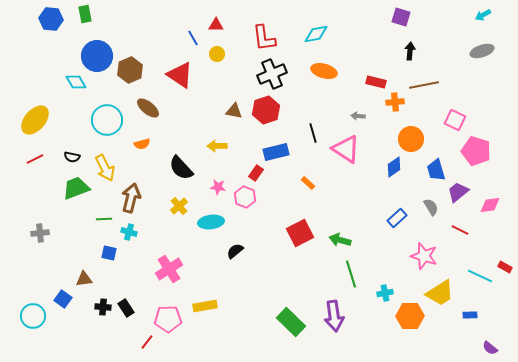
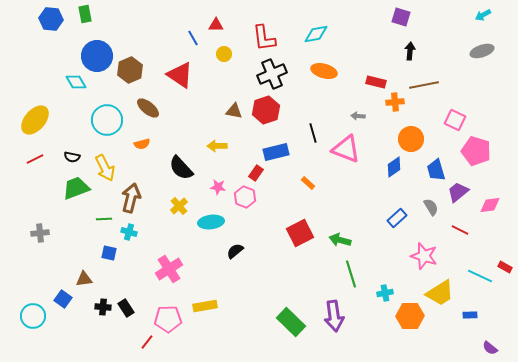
yellow circle at (217, 54): moved 7 px right
pink triangle at (346, 149): rotated 12 degrees counterclockwise
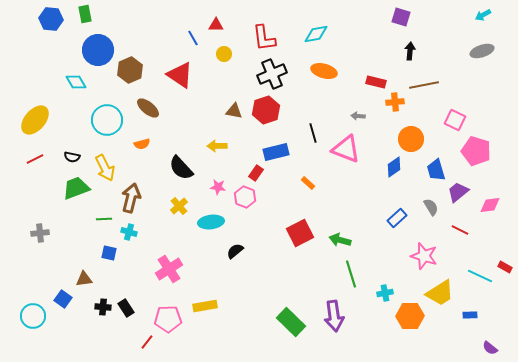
blue circle at (97, 56): moved 1 px right, 6 px up
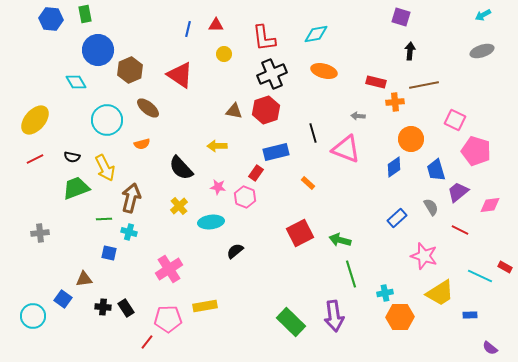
blue line at (193, 38): moved 5 px left, 9 px up; rotated 42 degrees clockwise
orange hexagon at (410, 316): moved 10 px left, 1 px down
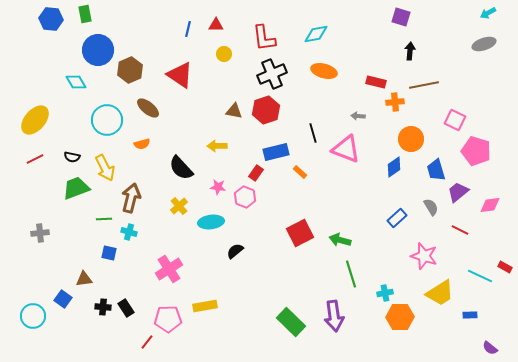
cyan arrow at (483, 15): moved 5 px right, 2 px up
gray ellipse at (482, 51): moved 2 px right, 7 px up
orange rectangle at (308, 183): moved 8 px left, 11 px up
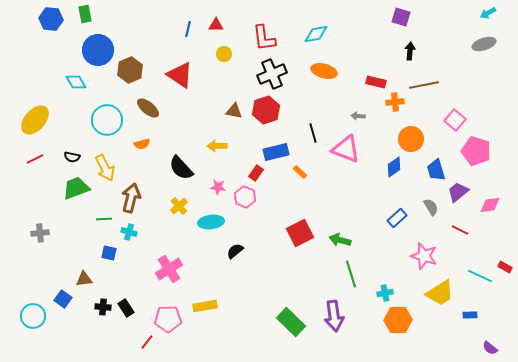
pink square at (455, 120): rotated 15 degrees clockwise
orange hexagon at (400, 317): moved 2 px left, 3 px down
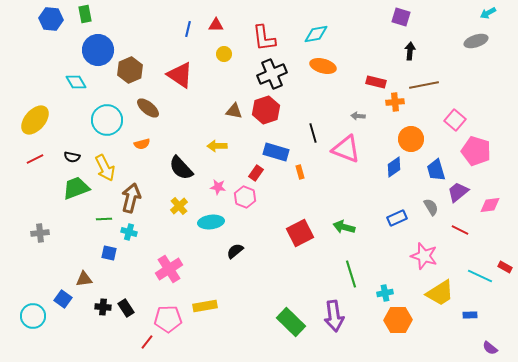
gray ellipse at (484, 44): moved 8 px left, 3 px up
orange ellipse at (324, 71): moved 1 px left, 5 px up
blue rectangle at (276, 152): rotated 30 degrees clockwise
orange rectangle at (300, 172): rotated 32 degrees clockwise
blue rectangle at (397, 218): rotated 18 degrees clockwise
green arrow at (340, 240): moved 4 px right, 13 px up
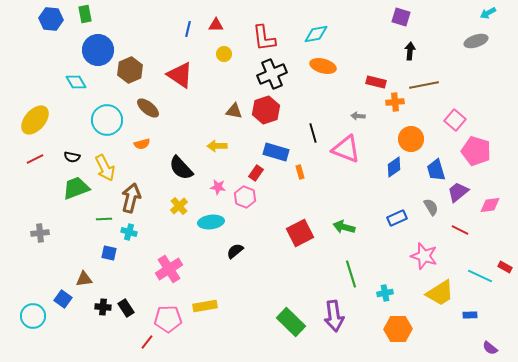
orange hexagon at (398, 320): moved 9 px down
